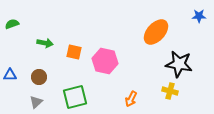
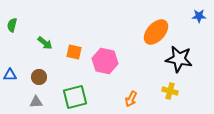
green semicircle: moved 1 px down; rotated 56 degrees counterclockwise
green arrow: rotated 28 degrees clockwise
black star: moved 5 px up
gray triangle: rotated 40 degrees clockwise
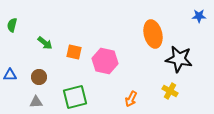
orange ellipse: moved 3 px left, 2 px down; rotated 56 degrees counterclockwise
yellow cross: rotated 14 degrees clockwise
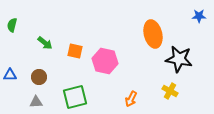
orange square: moved 1 px right, 1 px up
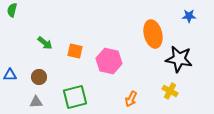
blue star: moved 10 px left
green semicircle: moved 15 px up
pink hexagon: moved 4 px right
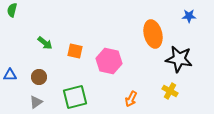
gray triangle: rotated 32 degrees counterclockwise
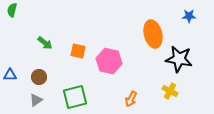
orange square: moved 3 px right
gray triangle: moved 2 px up
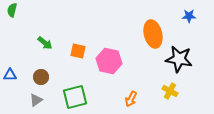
brown circle: moved 2 px right
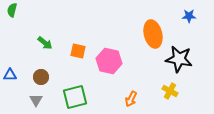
gray triangle: rotated 24 degrees counterclockwise
